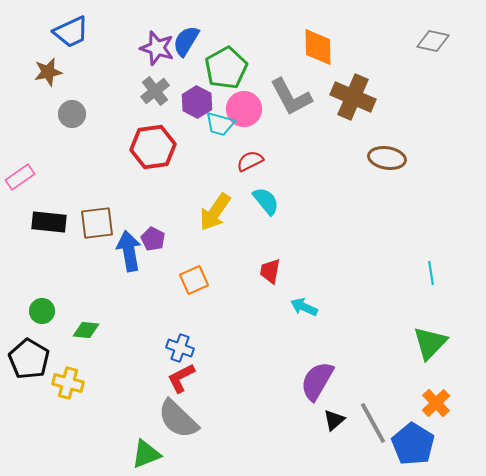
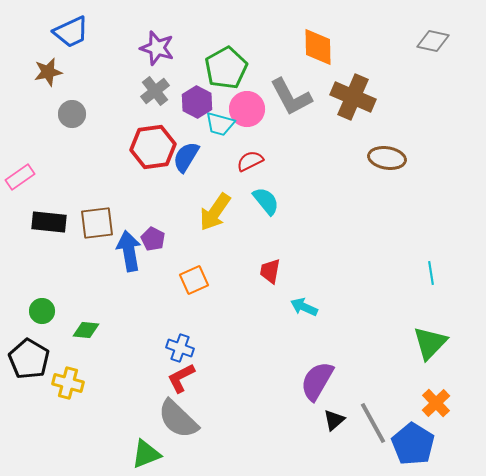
blue semicircle at (186, 41): moved 116 px down
pink circle at (244, 109): moved 3 px right
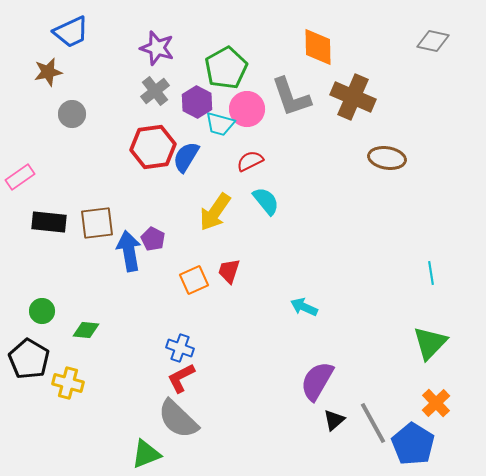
gray L-shape at (291, 97): rotated 9 degrees clockwise
red trapezoid at (270, 271): moved 41 px left; rotated 8 degrees clockwise
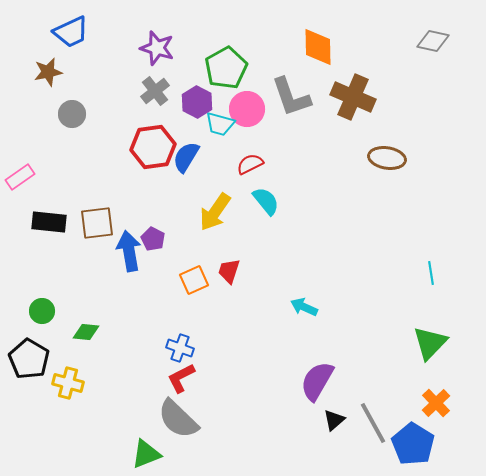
red semicircle at (250, 161): moved 3 px down
green diamond at (86, 330): moved 2 px down
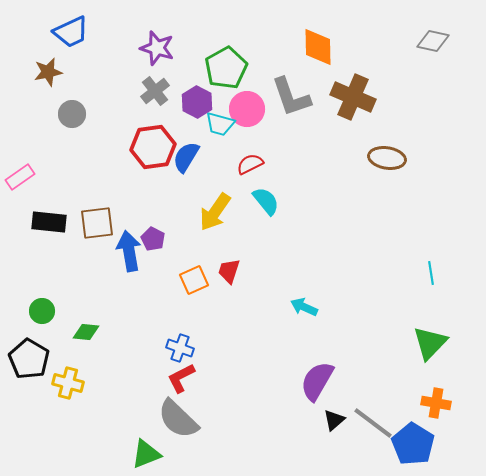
orange cross at (436, 403): rotated 36 degrees counterclockwise
gray line at (373, 423): rotated 24 degrees counterclockwise
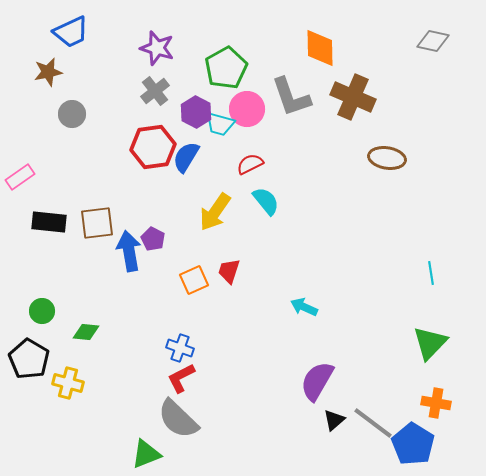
orange diamond at (318, 47): moved 2 px right, 1 px down
purple hexagon at (197, 102): moved 1 px left, 10 px down
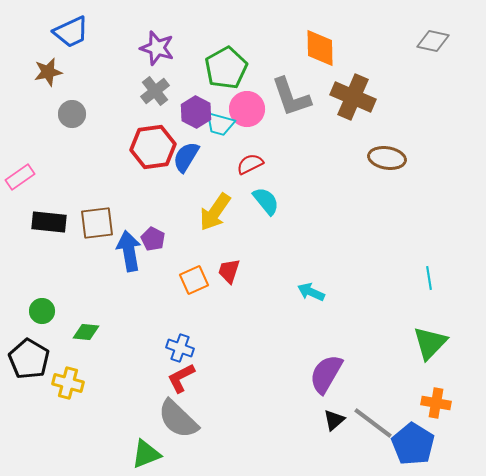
cyan line at (431, 273): moved 2 px left, 5 px down
cyan arrow at (304, 307): moved 7 px right, 15 px up
purple semicircle at (317, 381): moved 9 px right, 7 px up
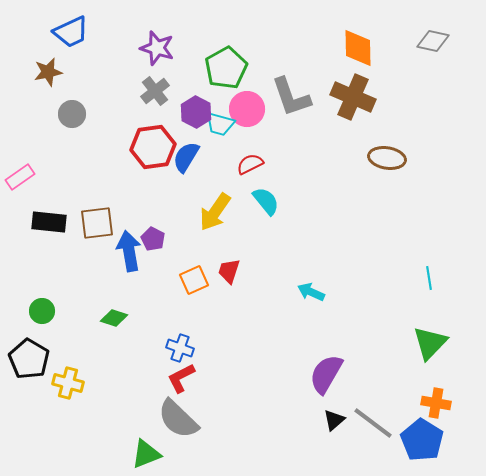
orange diamond at (320, 48): moved 38 px right
green diamond at (86, 332): moved 28 px right, 14 px up; rotated 12 degrees clockwise
blue pentagon at (413, 444): moved 9 px right, 4 px up
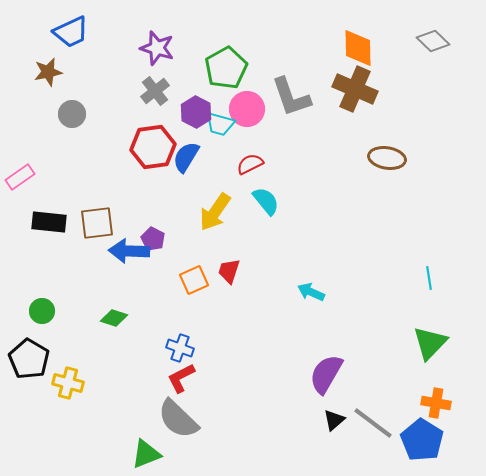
gray diamond at (433, 41): rotated 32 degrees clockwise
brown cross at (353, 97): moved 2 px right, 8 px up
blue arrow at (129, 251): rotated 78 degrees counterclockwise
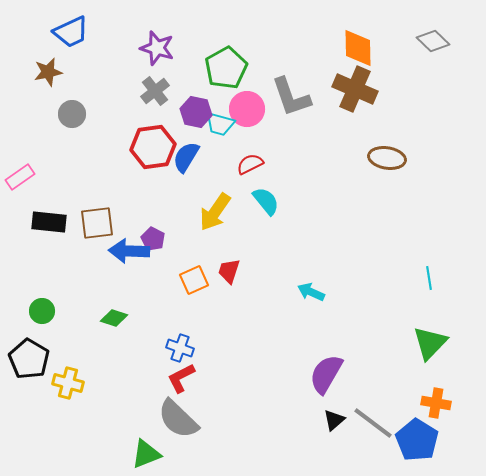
purple hexagon at (196, 112): rotated 16 degrees counterclockwise
blue pentagon at (422, 440): moved 5 px left
